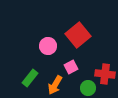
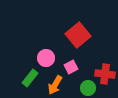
pink circle: moved 2 px left, 12 px down
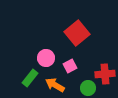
red square: moved 1 px left, 2 px up
pink square: moved 1 px left, 1 px up
red cross: rotated 12 degrees counterclockwise
orange arrow: rotated 90 degrees clockwise
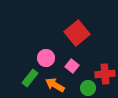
pink square: moved 2 px right; rotated 24 degrees counterclockwise
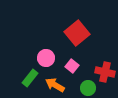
red cross: moved 2 px up; rotated 18 degrees clockwise
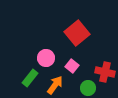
orange arrow: rotated 96 degrees clockwise
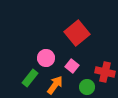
green circle: moved 1 px left, 1 px up
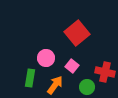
green rectangle: rotated 30 degrees counterclockwise
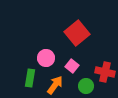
green circle: moved 1 px left, 1 px up
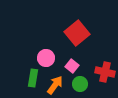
green rectangle: moved 3 px right
green circle: moved 6 px left, 2 px up
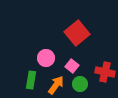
green rectangle: moved 2 px left, 2 px down
orange arrow: moved 1 px right
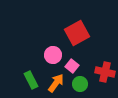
red square: rotated 10 degrees clockwise
pink circle: moved 7 px right, 3 px up
green rectangle: rotated 36 degrees counterclockwise
orange arrow: moved 2 px up
